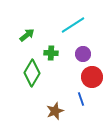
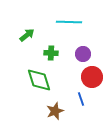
cyan line: moved 4 px left, 3 px up; rotated 35 degrees clockwise
green diamond: moved 7 px right, 7 px down; rotated 48 degrees counterclockwise
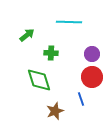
purple circle: moved 9 px right
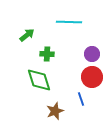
green cross: moved 4 px left, 1 px down
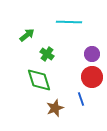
green cross: rotated 32 degrees clockwise
brown star: moved 3 px up
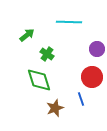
purple circle: moved 5 px right, 5 px up
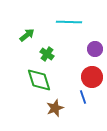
purple circle: moved 2 px left
blue line: moved 2 px right, 2 px up
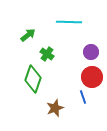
green arrow: moved 1 px right
purple circle: moved 4 px left, 3 px down
green diamond: moved 6 px left, 1 px up; rotated 36 degrees clockwise
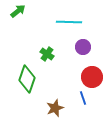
green arrow: moved 10 px left, 24 px up
purple circle: moved 8 px left, 5 px up
green diamond: moved 6 px left
blue line: moved 1 px down
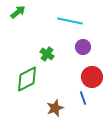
green arrow: moved 1 px down
cyan line: moved 1 px right, 1 px up; rotated 10 degrees clockwise
green diamond: rotated 44 degrees clockwise
